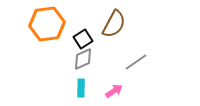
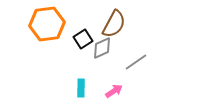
gray diamond: moved 19 px right, 11 px up
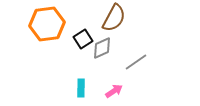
brown semicircle: moved 6 px up
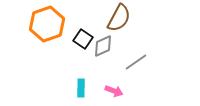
brown semicircle: moved 5 px right
orange hexagon: rotated 12 degrees counterclockwise
black square: rotated 24 degrees counterclockwise
gray diamond: moved 1 px right, 2 px up
pink arrow: rotated 54 degrees clockwise
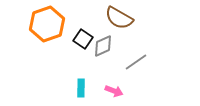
brown semicircle: rotated 92 degrees clockwise
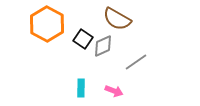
brown semicircle: moved 2 px left, 1 px down
orange hexagon: rotated 12 degrees counterclockwise
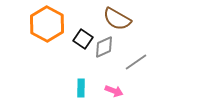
gray diamond: moved 1 px right, 1 px down
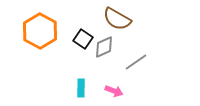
orange hexagon: moved 7 px left, 7 px down
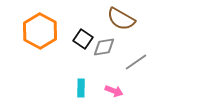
brown semicircle: moved 4 px right
gray diamond: rotated 15 degrees clockwise
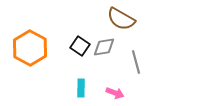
orange hexagon: moved 10 px left, 17 px down
black square: moved 3 px left, 7 px down
gray line: rotated 70 degrees counterclockwise
pink arrow: moved 1 px right, 2 px down
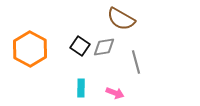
orange hexagon: moved 1 px down
